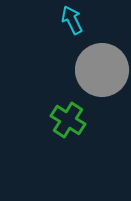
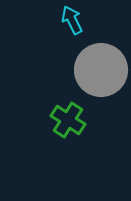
gray circle: moved 1 px left
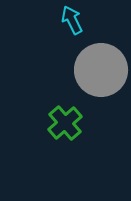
green cross: moved 3 px left, 3 px down; rotated 16 degrees clockwise
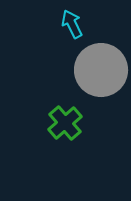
cyan arrow: moved 4 px down
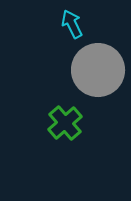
gray circle: moved 3 px left
